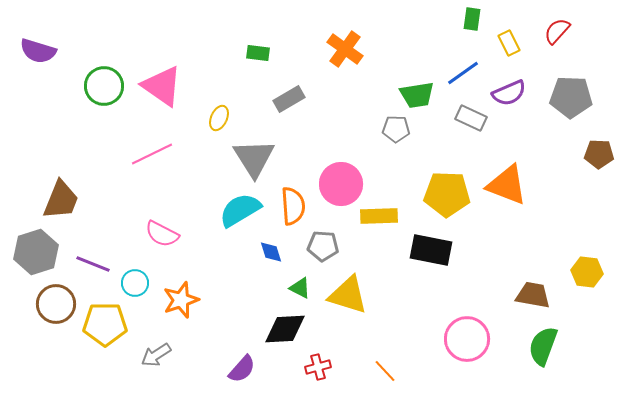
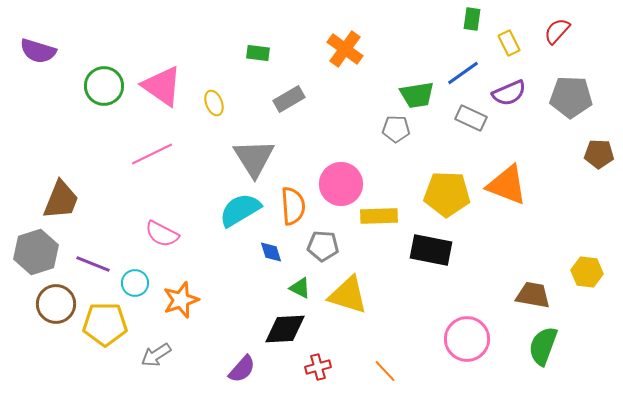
yellow ellipse at (219, 118): moved 5 px left, 15 px up; rotated 45 degrees counterclockwise
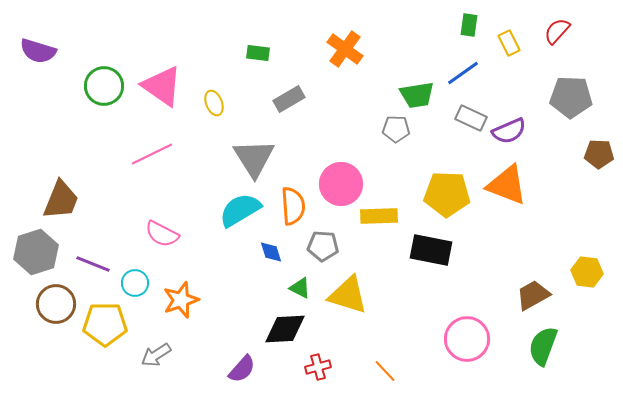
green rectangle at (472, 19): moved 3 px left, 6 px down
purple semicircle at (509, 93): moved 38 px down
brown trapezoid at (533, 295): rotated 39 degrees counterclockwise
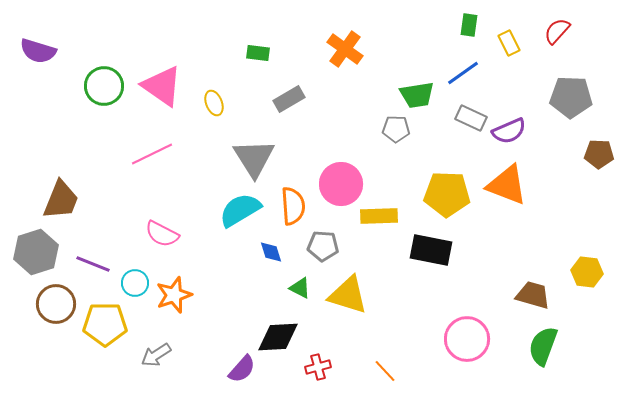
brown trapezoid at (533, 295): rotated 45 degrees clockwise
orange star at (181, 300): moved 7 px left, 5 px up
black diamond at (285, 329): moved 7 px left, 8 px down
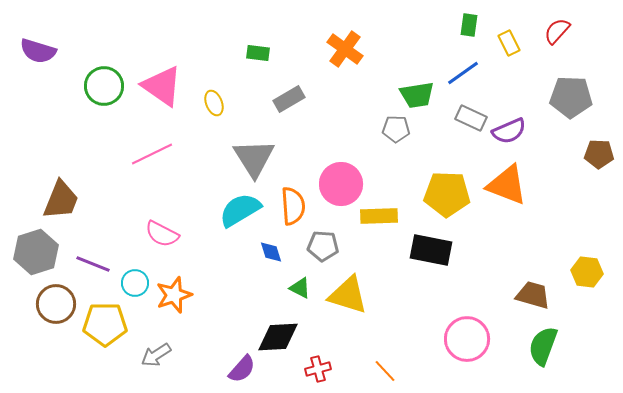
red cross at (318, 367): moved 2 px down
